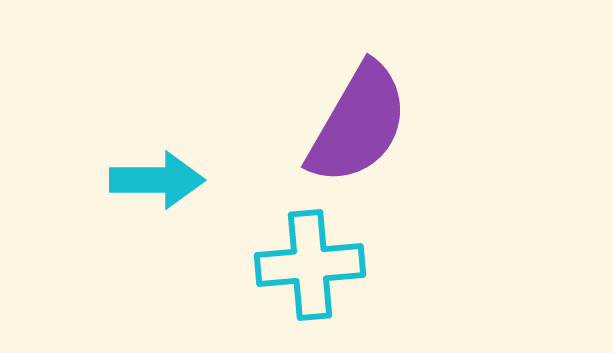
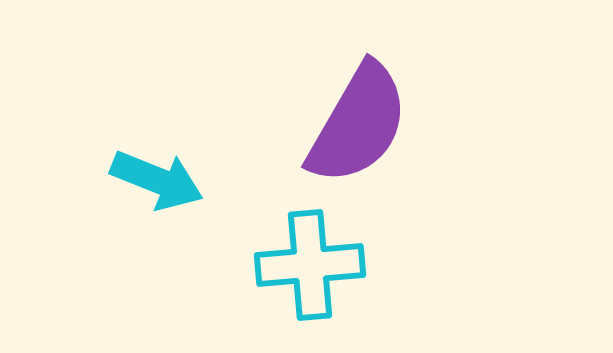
cyan arrow: rotated 22 degrees clockwise
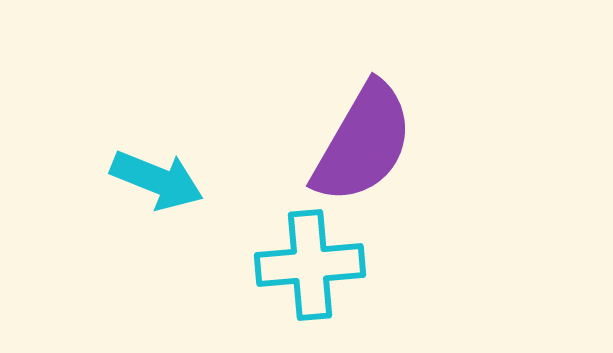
purple semicircle: moved 5 px right, 19 px down
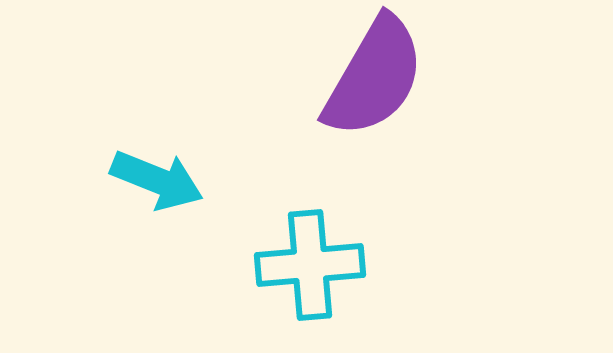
purple semicircle: moved 11 px right, 66 px up
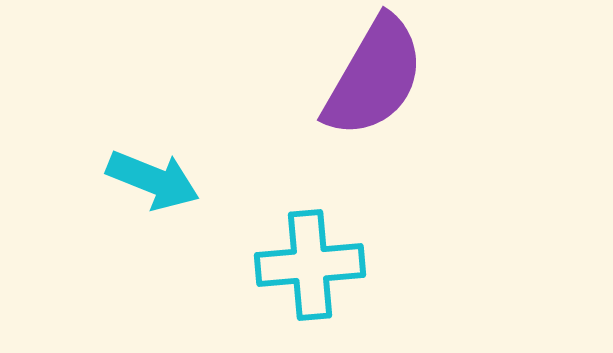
cyan arrow: moved 4 px left
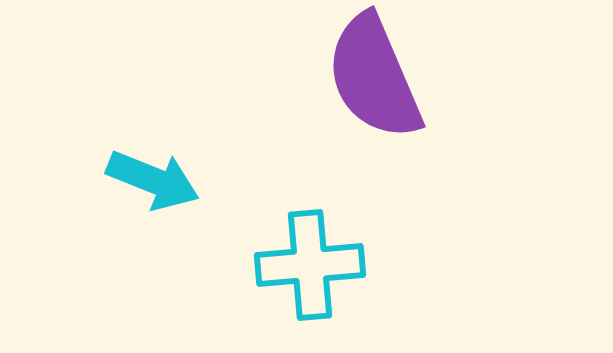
purple semicircle: rotated 127 degrees clockwise
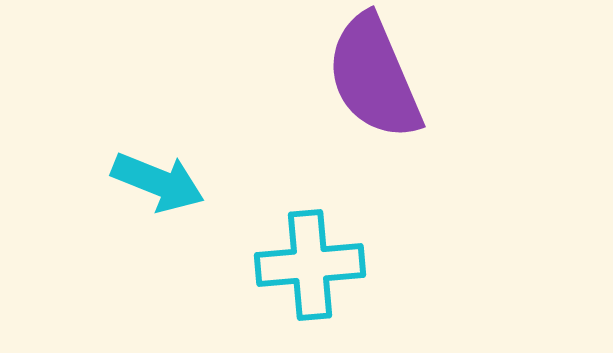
cyan arrow: moved 5 px right, 2 px down
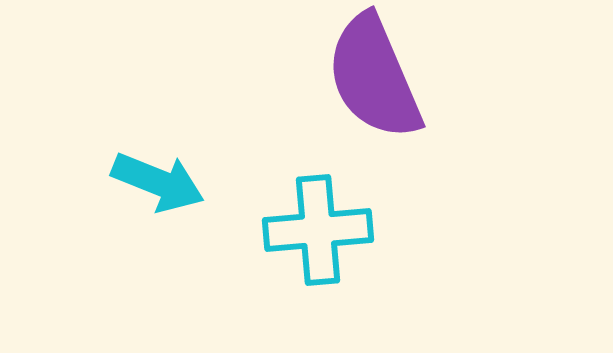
cyan cross: moved 8 px right, 35 px up
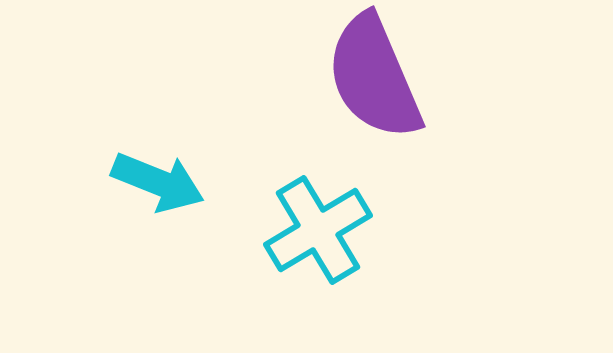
cyan cross: rotated 26 degrees counterclockwise
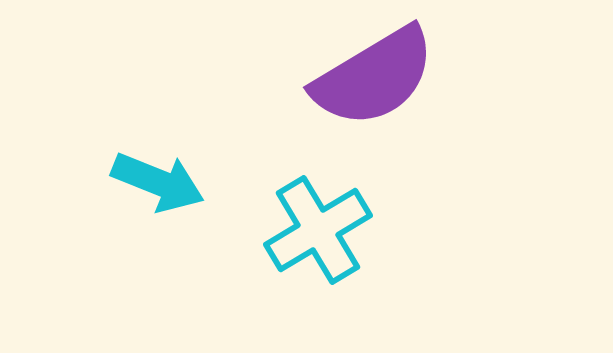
purple semicircle: rotated 98 degrees counterclockwise
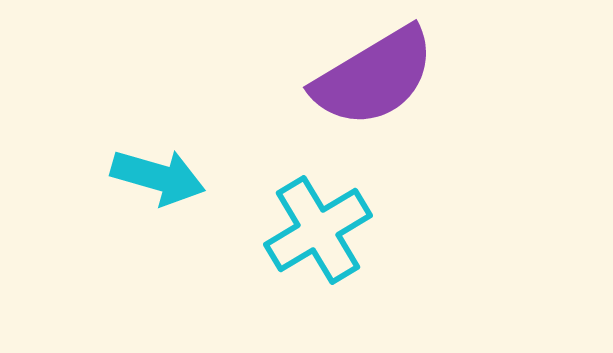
cyan arrow: moved 5 px up; rotated 6 degrees counterclockwise
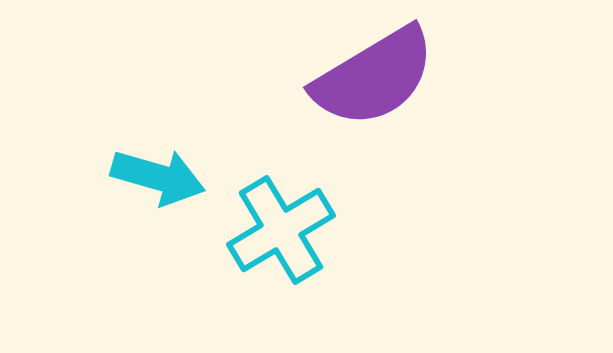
cyan cross: moved 37 px left
